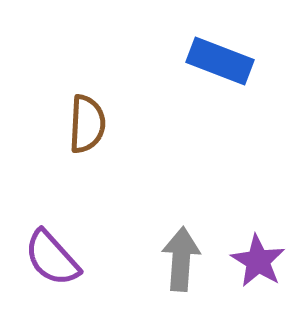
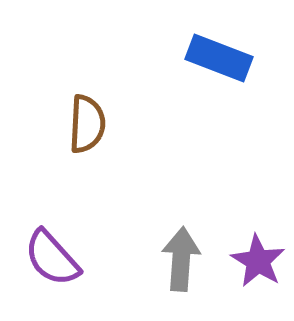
blue rectangle: moved 1 px left, 3 px up
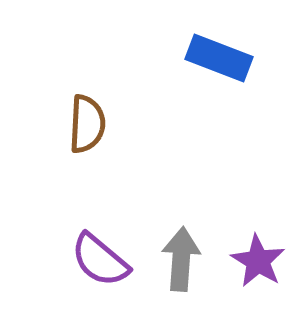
purple semicircle: moved 48 px right, 2 px down; rotated 8 degrees counterclockwise
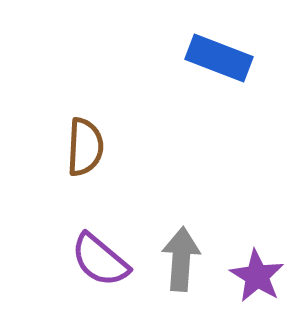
brown semicircle: moved 2 px left, 23 px down
purple star: moved 1 px left, 15 px down
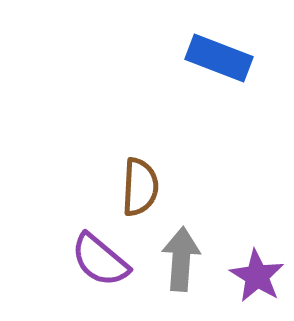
brown semicircle: moved 55 px right, 40 px down
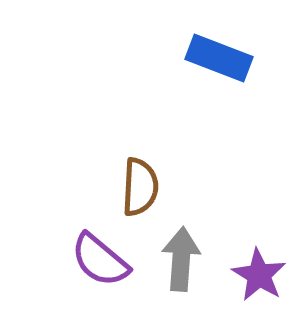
purple star: moved 2 px right, 1 px up
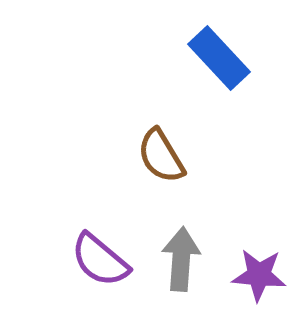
blue rectangle: rotated 26 degrees clockwise
brown semicircle: moved 21 px right, 31 px up; rotated 146 degrees clockwise
purple star: rotated 26 degrees counterclockwise
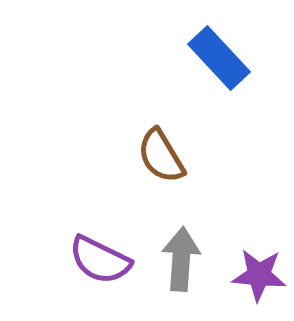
purple semicircle: rotated 14 degrees counterclockwise
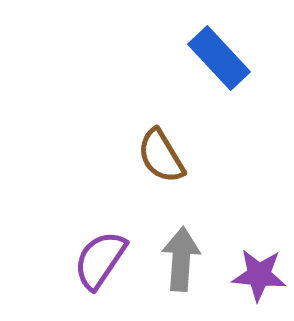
purple semicircle: rotated 98 degrees clockwise
